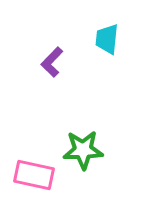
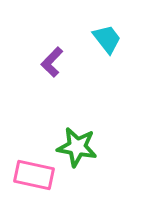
cyan trapezoid: rotated 136 degrees clockwise
green star: moved 6 px left, 3 px up; rotated 12 degrees clockwise
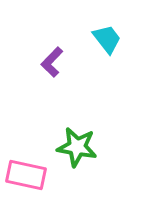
pink rectangle: moved 8 px left
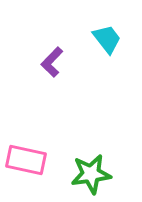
green star: moved 14 px right, 27 px down; rotated 18 degrees counterclockwise
pink rectangle: moved 15 px up
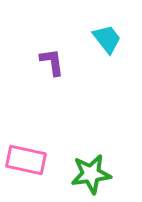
purple L-shape: rotated 128 degrees clockwise
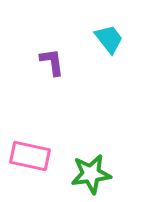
cyan trapezoid: moved 2 px right
pink rectangle: moved 4 px right, 4 px up
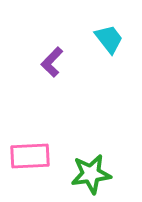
purple L-shape: rotated 128 degrees counterclockwise
pink rectangle: rotated 15 degrees counterclockwise
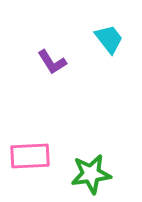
purple L-shape: rotated 76 degrees counterclockwise
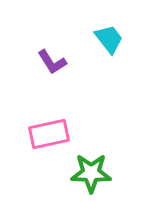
pink rectangle: moved 19 px right, 22 px up; rotated 9 degrees counterclockwise
green star: moved 1 px up; rotated 9 degrees clockwise
